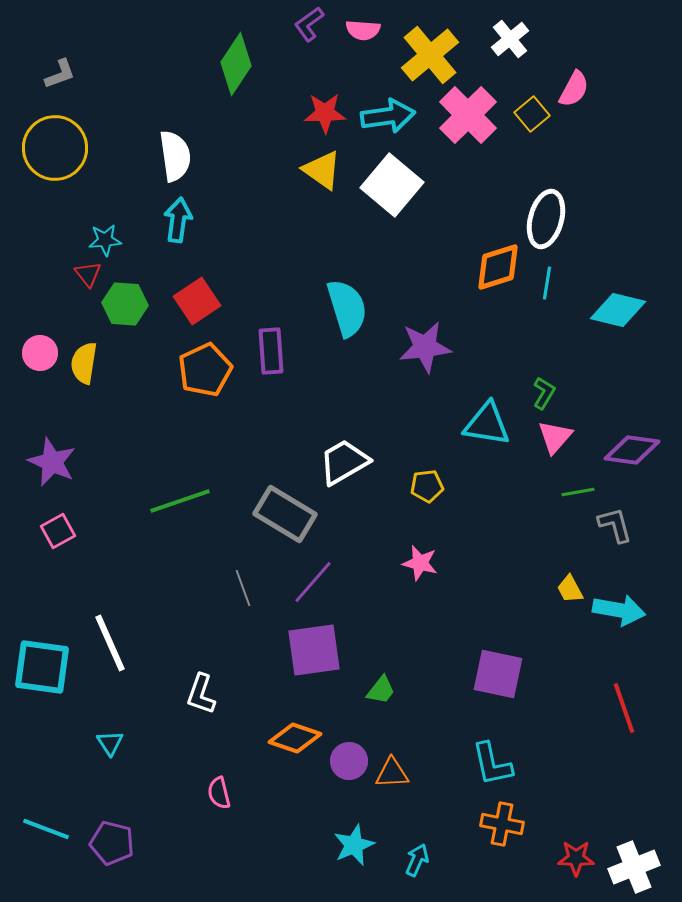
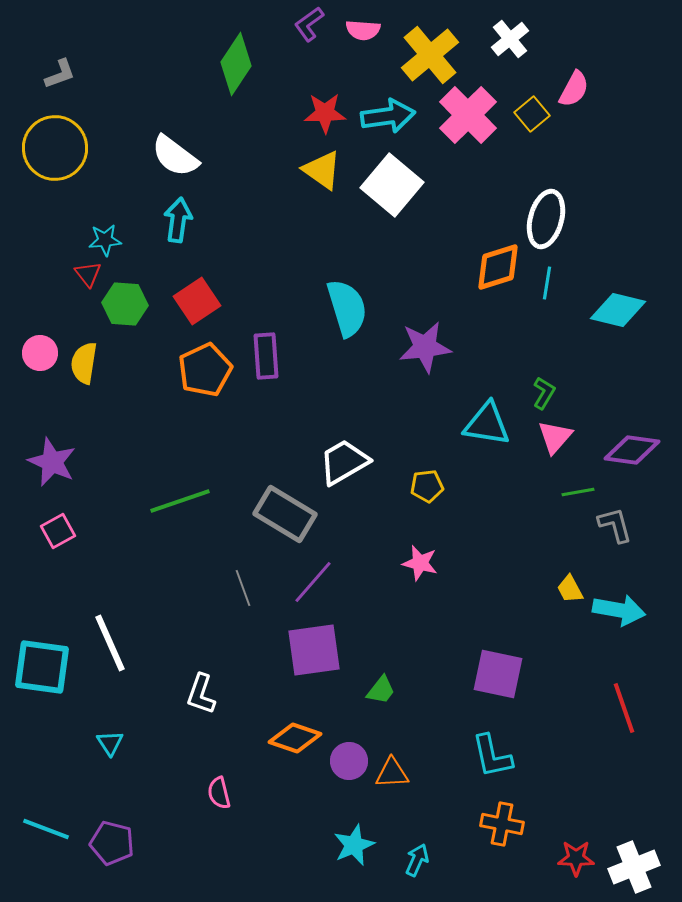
white semicircle at (175, 156): rotated 135 degrees clockwise
purple rectangle at (271, 351): moved 5 px left, 5 px down
cyan L-shape at (492, 764): moved 8 px up
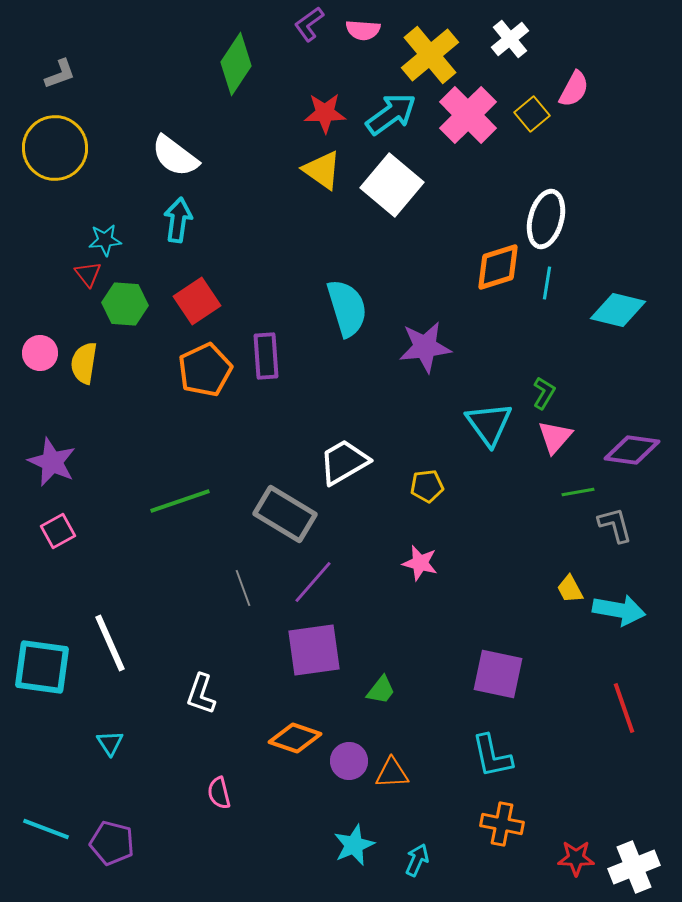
cyan arrow at (388, 116): moved 3 px right, 2 px up; rotated 28 degrees counterclockwise
cyan triangle at (487, 424): moved 2 px right; rotated 45 degrees clockwise
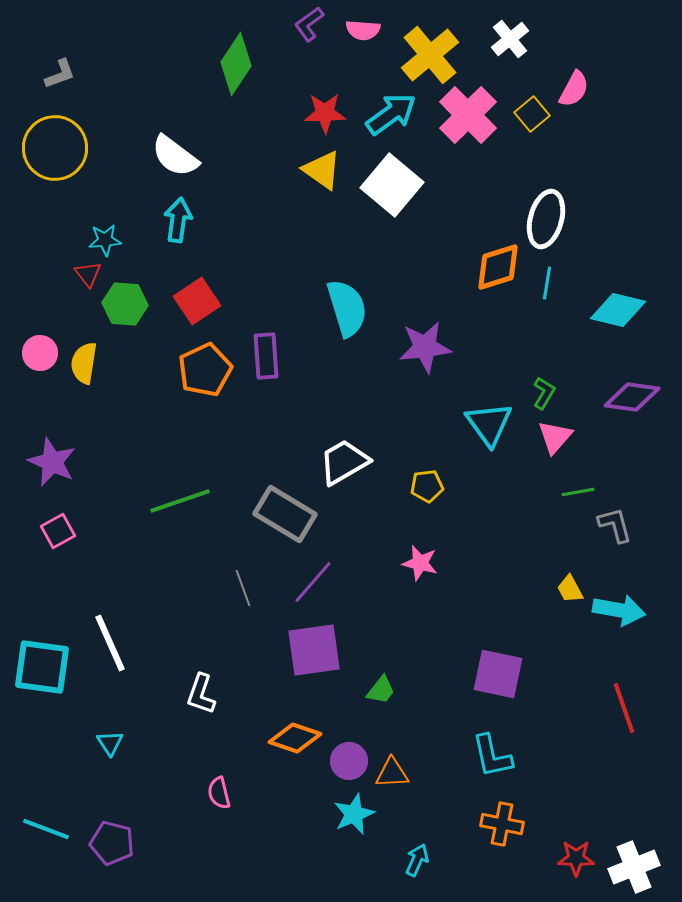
purple diamond at (632, 450): moved 53 px up
cyan star at (354, 845): moved 31 px up
